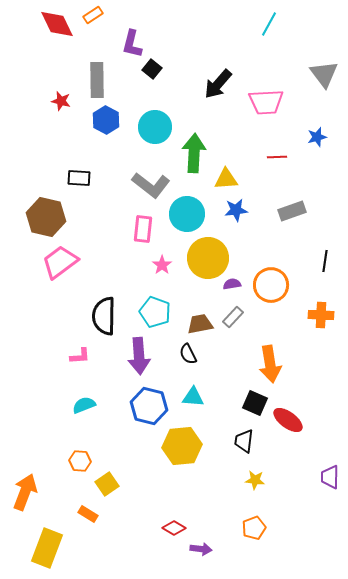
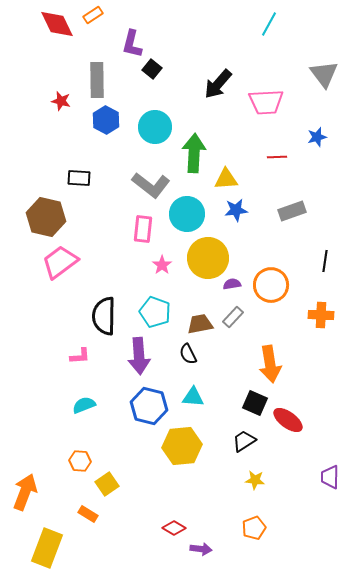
black trapezoid at (244, 441): rotated 50 degrees clockwise
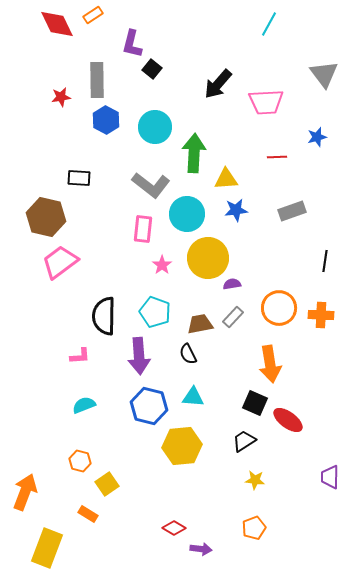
red star at (61, 101): moved 4 px up; rotated 24 degrees counterclockwise
orange circle at (271, 285): moved 8 px right, 23 px down
orange hexagon at (80, 461): rotated 10 degrees clockwise
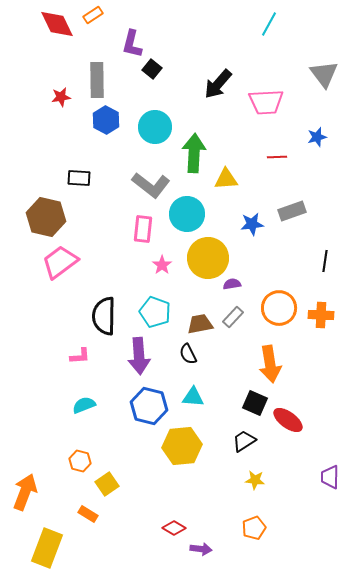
blue star at (236, 210): moved 16 px right, 14 px down
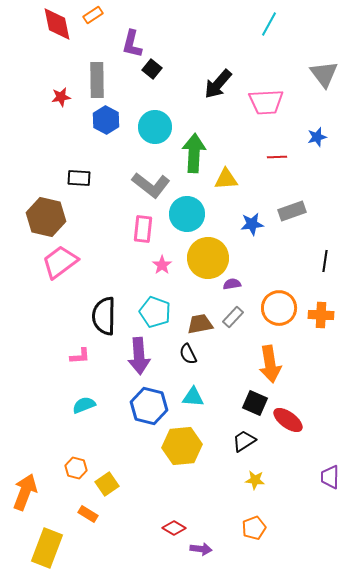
red diamond at (57, 24): rotated 15 degrees clockwise
orange hexagon at (80, 461): moved 4 px left, 7 px down
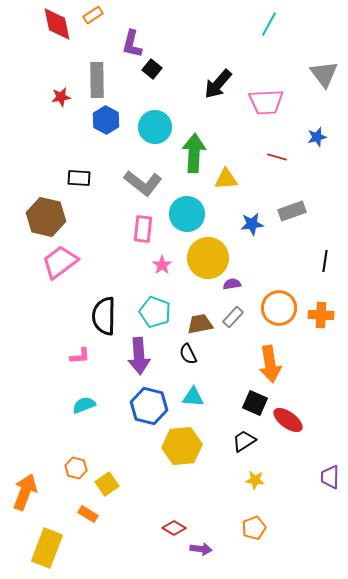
red line at (277, 157): rotated 18 degrees clockwise
gray L-shape at (151, 185): moved 8 px left, 2 px up
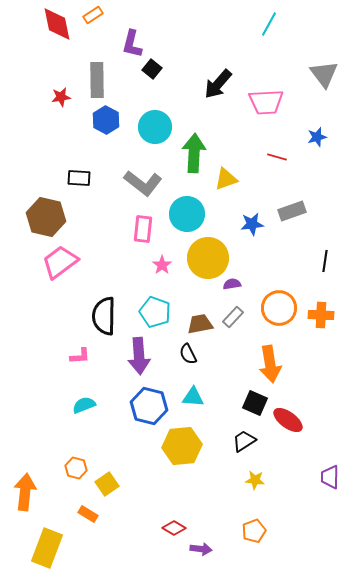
yellow triangle at (226, 179): rotated 15 degrees counterclockwise
orange arrow at (25, 492): rotated 15 degrees counterclockwise
orange pentagon at (254, 528): moved 3 px down
